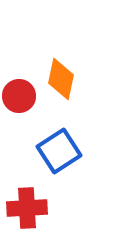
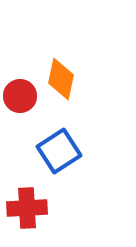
red circle: moved 1 px right
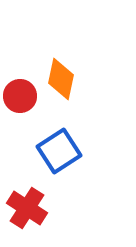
red cross: rotated 36 degrees clockwise
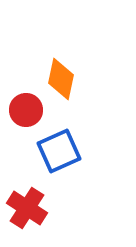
red circle: moved 6 px right, 14 px down
blue square: rotated 9 degrees clockwise
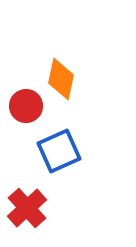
red circle: moved 4 px up
red cross: rotated 15 degrees clockwise
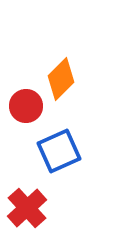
orange diamond: rotated 33 degrees clockwise
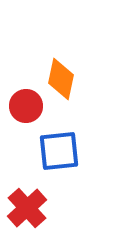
orange diamond: rotated 33 degrees counterclockwise
blue square: rotated 18 degrees clockwise
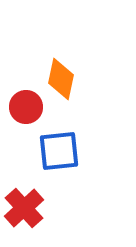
red circle: moved 1 px down
red cross: moved 3 px left
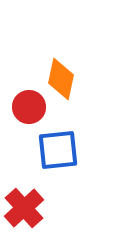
red circle: moved 3 px right
blue square: moved 1 px left, 1 px up
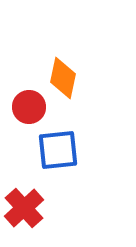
orange diamond: moved 2 px right, 1 px up
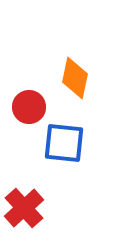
orange diamond: moved 12 px right
blue square: moved 6 px right, 7 px up; rotated 12 degrees clockwise
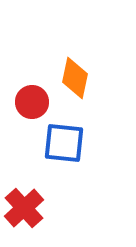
red circle: moved 3 px right, 5 px up
